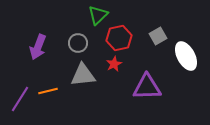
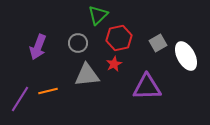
gray square: moved 7 px down
gray triangle: moved 4 px right
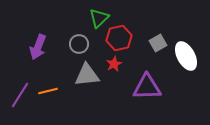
green triangle: moved 1 px right, 3 px down
gray circle: moved 1 px right, 1 px down
purple line: moved 4 px up
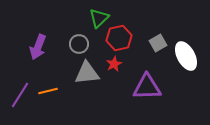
gray triangle: moved 2 px up
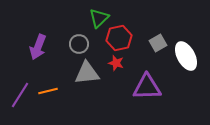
red star: moved 2 px right, 1 px up; rotated 28 degrees counterclockwise
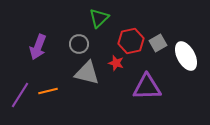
red hexagon: moved 12 px right, 3 px down
gray triangle: rotated 20 degrees clockwise
